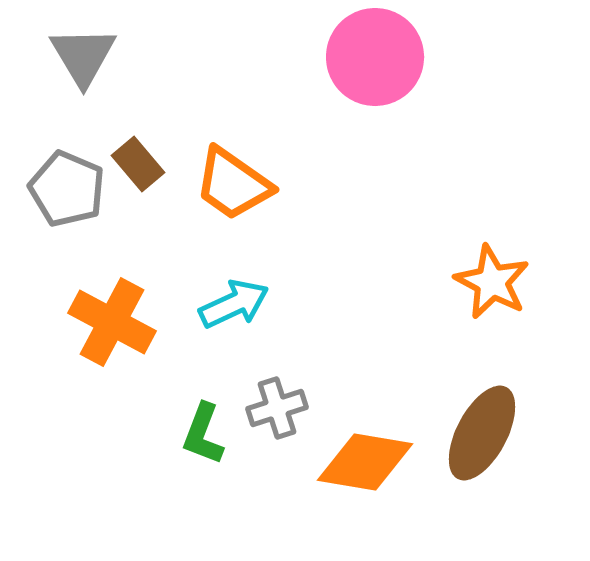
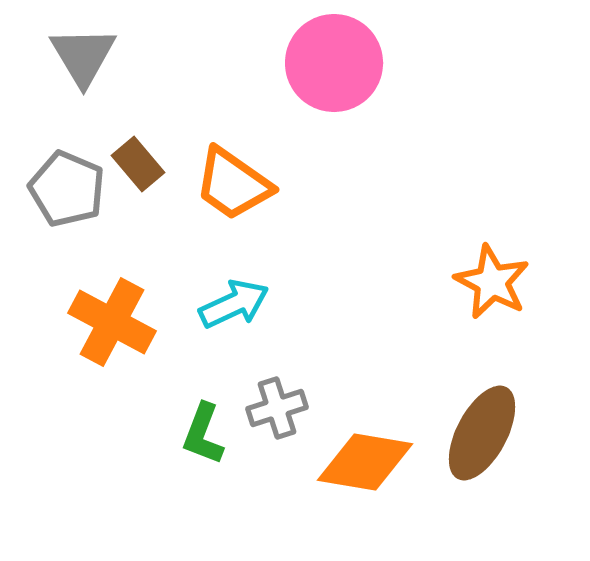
pink circle: moved 41 px left, 6 px down
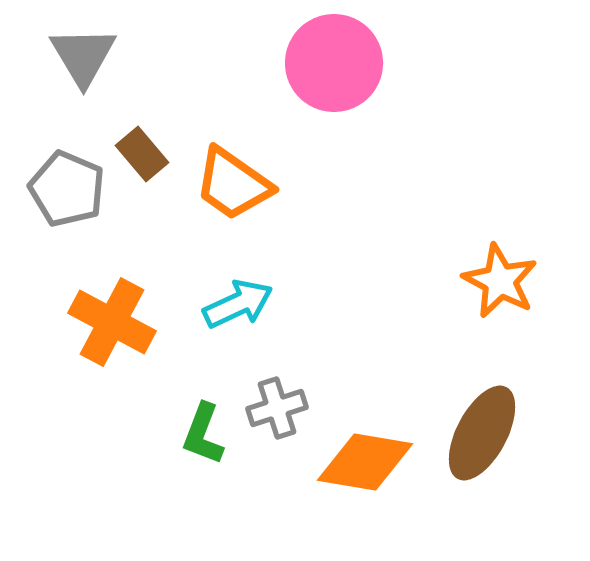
brown rectangle: moved 4 px right, 10 px up
orange star: moved 8 px right, 1 px up
cyan arrow: moved 4 px right
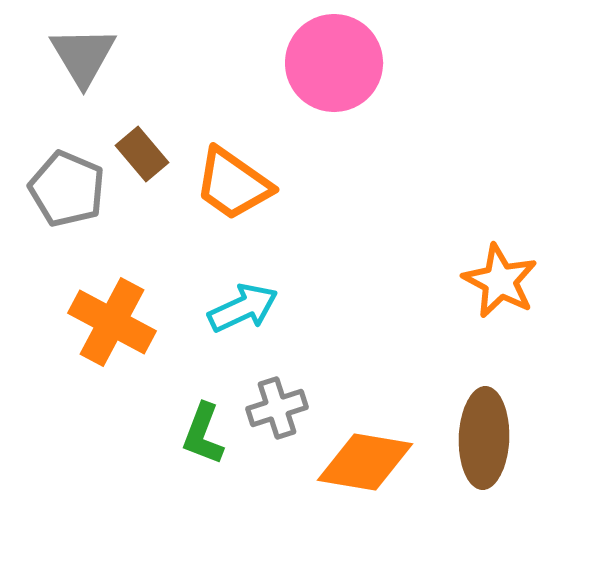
cyan arrow: moved 5 px right, 4 px down
brown ellipse: moved 2 px right, 5 px down; rotated 26 degrees counterclockwise
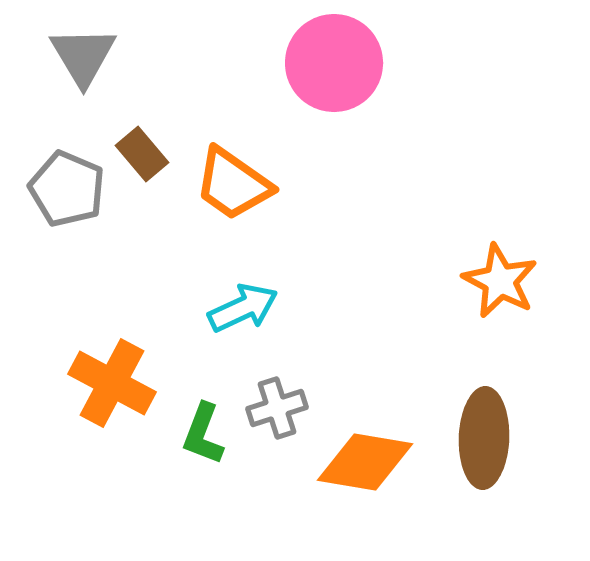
orange cross: moved 61 px down
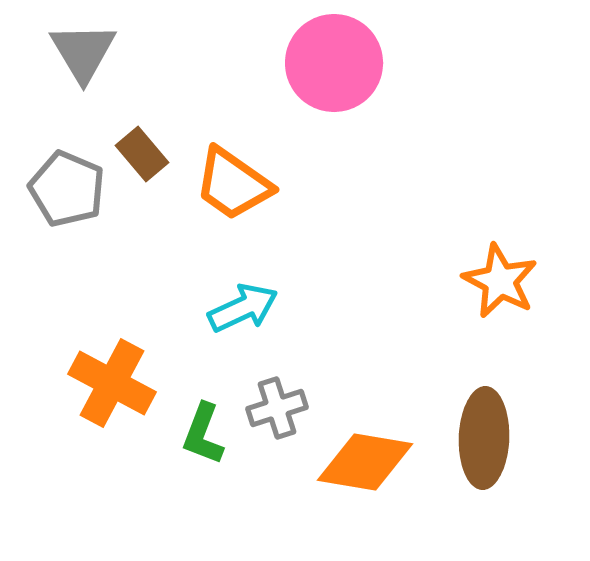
gray triangle: moved 4 px up
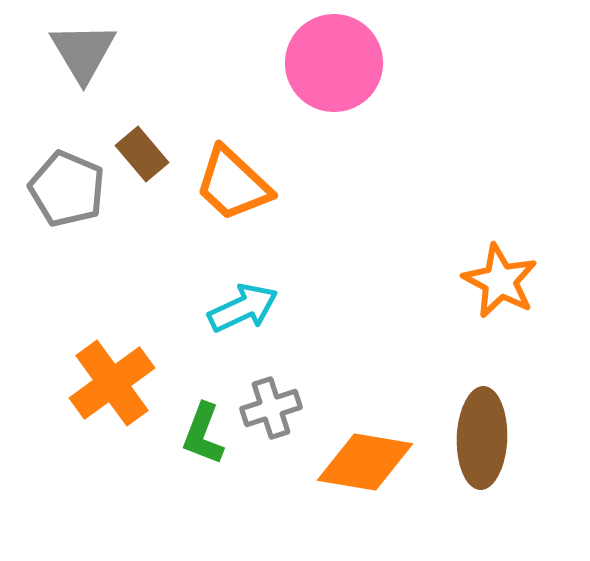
orange trapezoid: rotated 8 degrees clockwise
orange cross: rotated 26 degrees clockwise
gray cross: moved 6 px left
brown ellipse: moved 2 px left
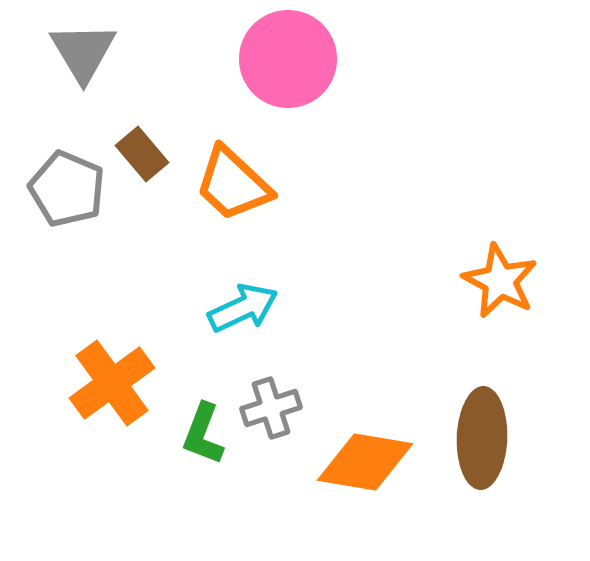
pink circle: moved 46 px left, 4 px up
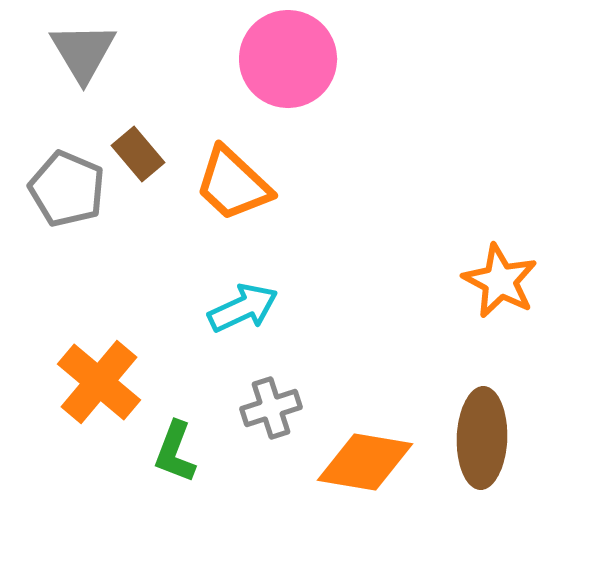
brown rectangle: moved 4 px left
orange cross: moved 13 px left, 1 px up; rotated 14 degrees counterclockwise
green L-shape: moved 28 px left, 18 px down
